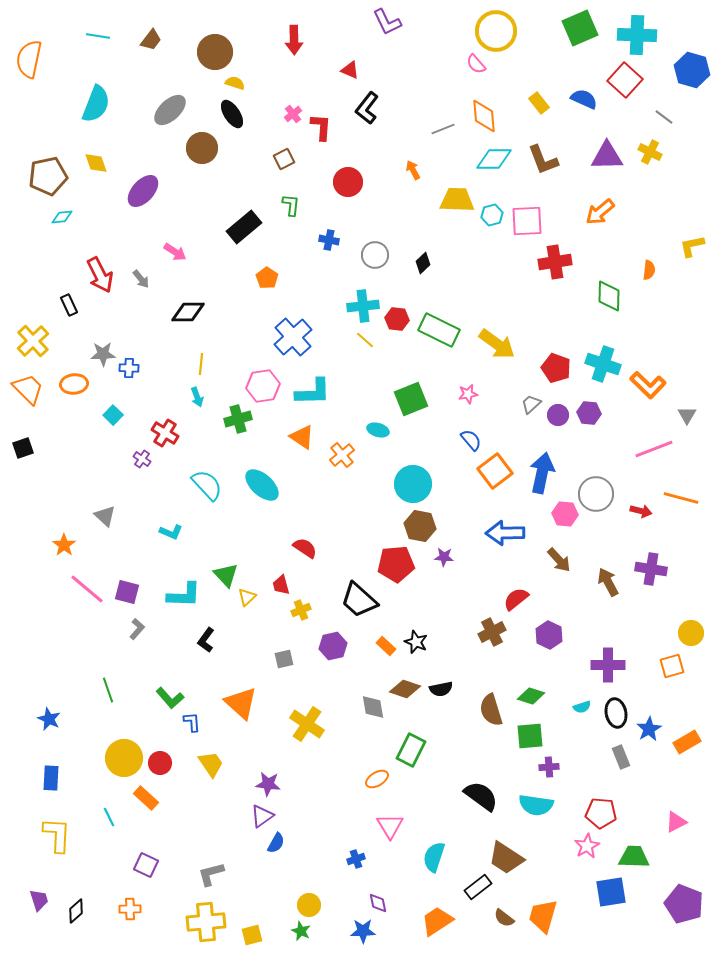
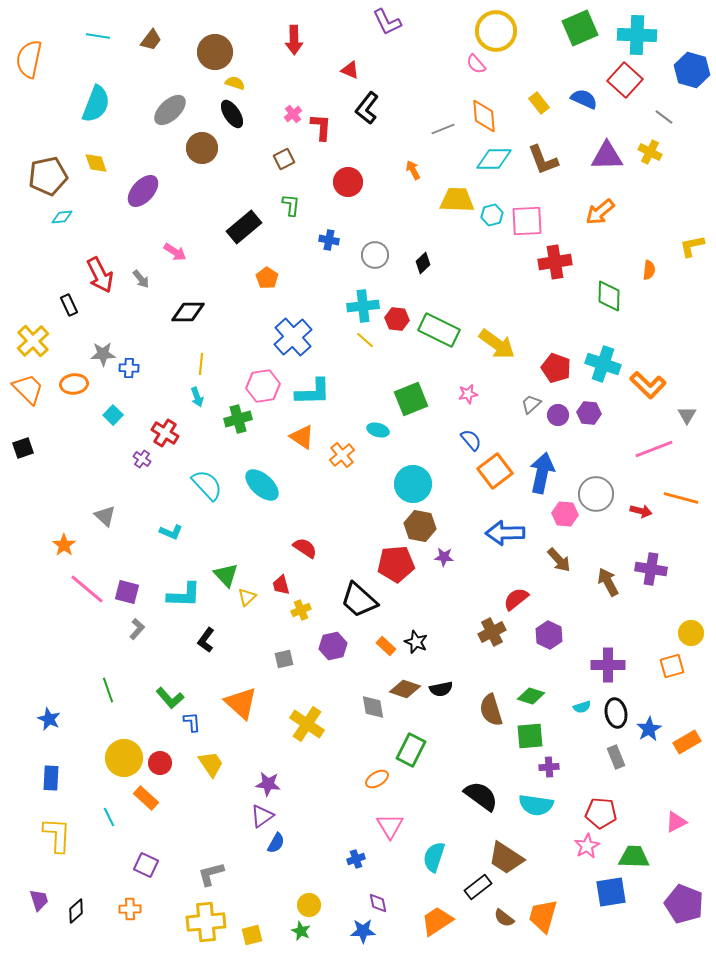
gray rectangle at (621, 757): moved 5 px left
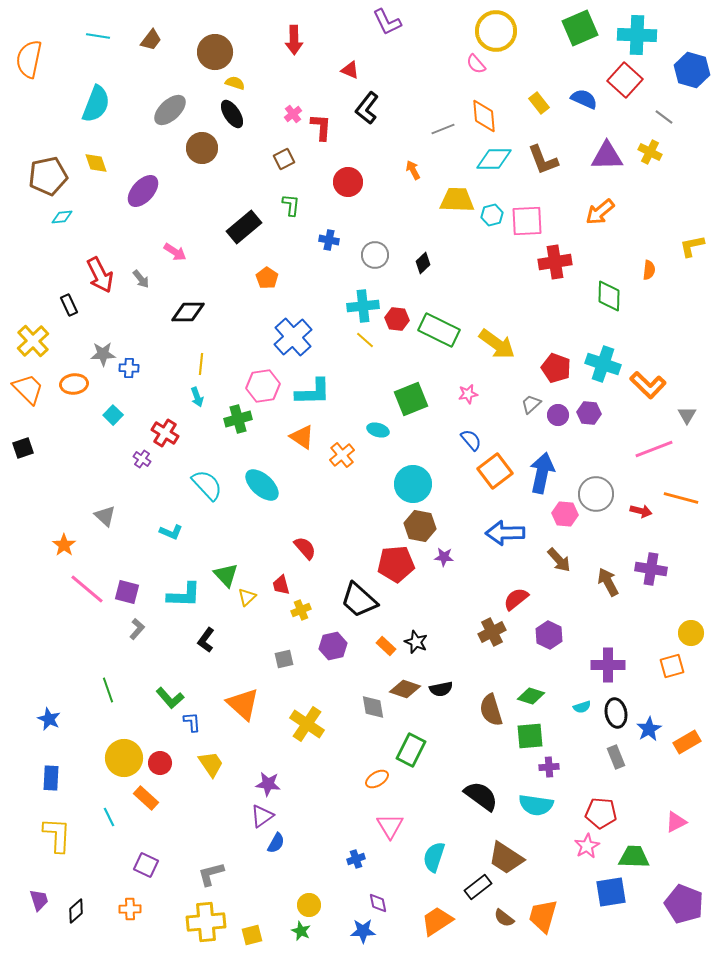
red semicircle at (305, 548): rotated 15 degrees clockwise
orange triangle at (241, 703): moved 2 px right, 1 px down
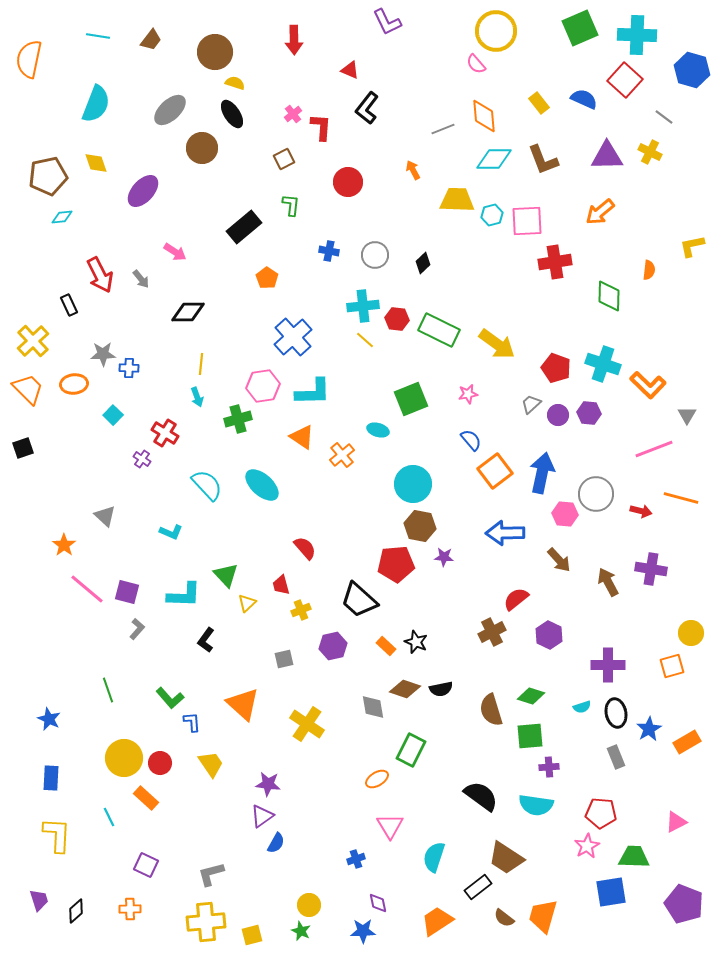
blue cross at (329, 240): moved 11 px down
yellow triangle at (247, 597): moved 6 px down
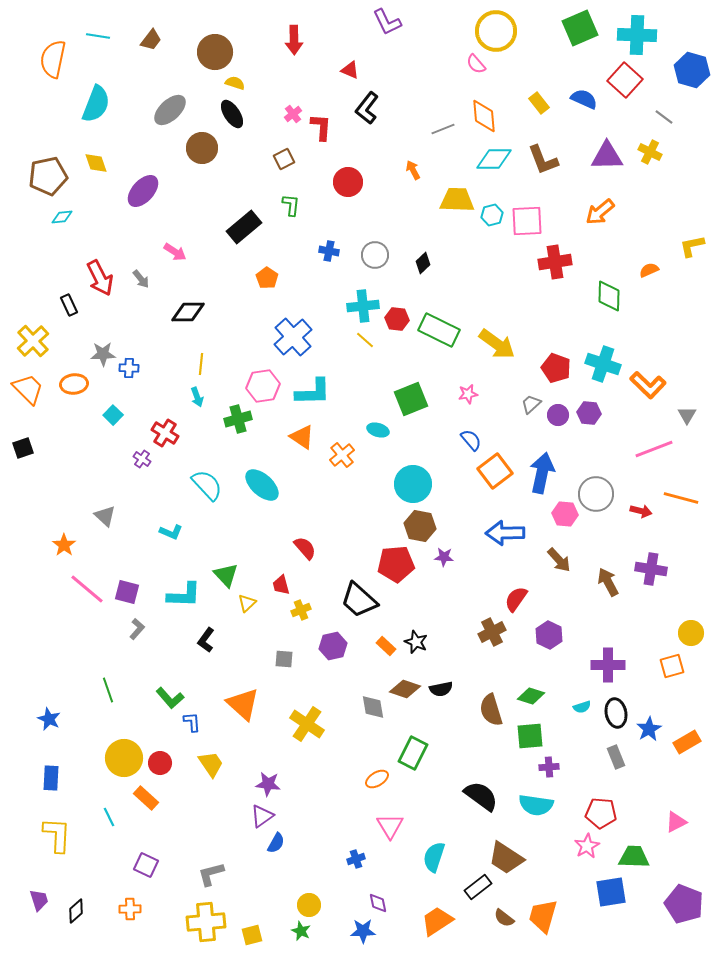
orange semicircle at (29, 59): moved 24 px right
orange semicircle at (649, 270): rotated 120 degrees counterclockwise
red arrow at (100, 275): moved 3 px down
red semicircle at (516, 599): rotated 16 degrees counterclockwise
gray square at (284, 659): rotated 18 degrees clockwise
green rectangle at (411, 750): moved 2 px right, 3 px down
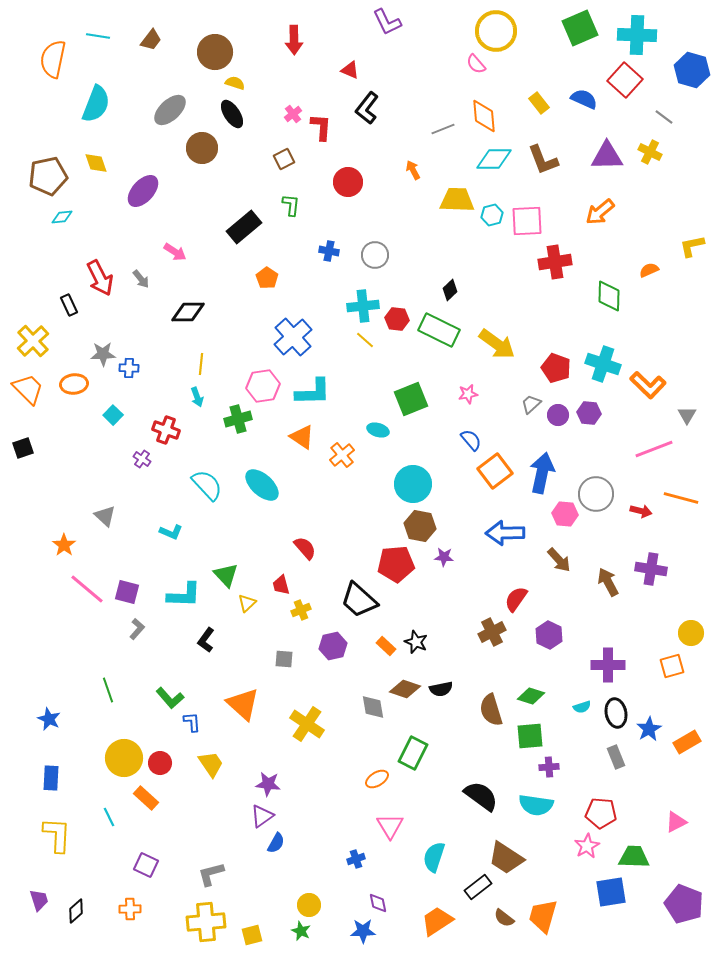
black diamond at (423, 263): moved 27 px right, 27 px down
red cross at (165, 433): moved 1 px right, 3 px up; rotated 12 degrees counterclockwise
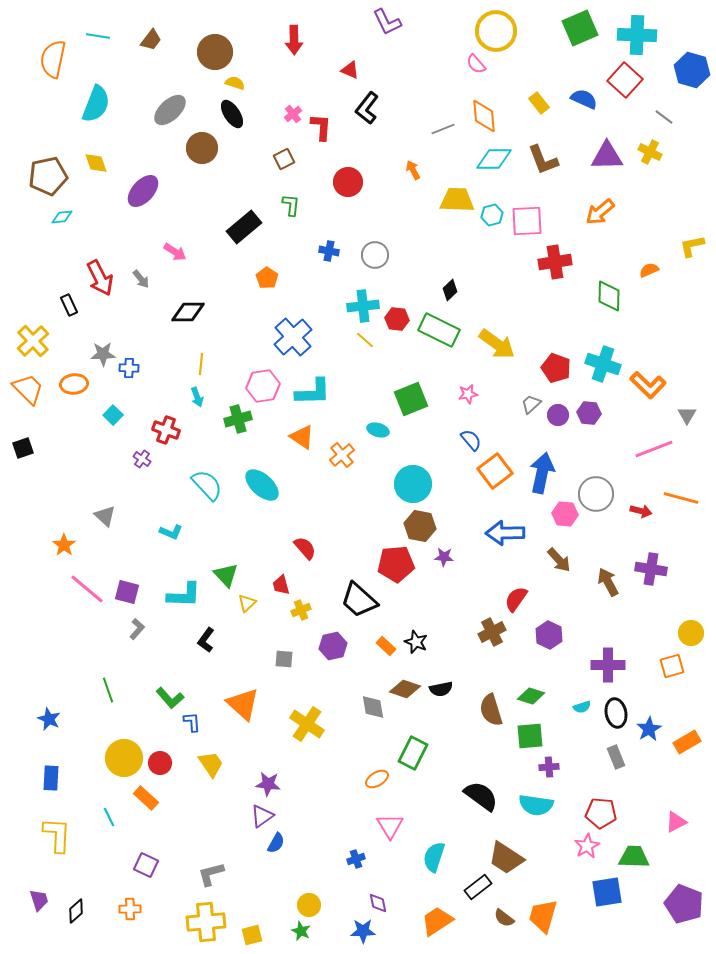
blue square at (611, 892): moved 4 px left
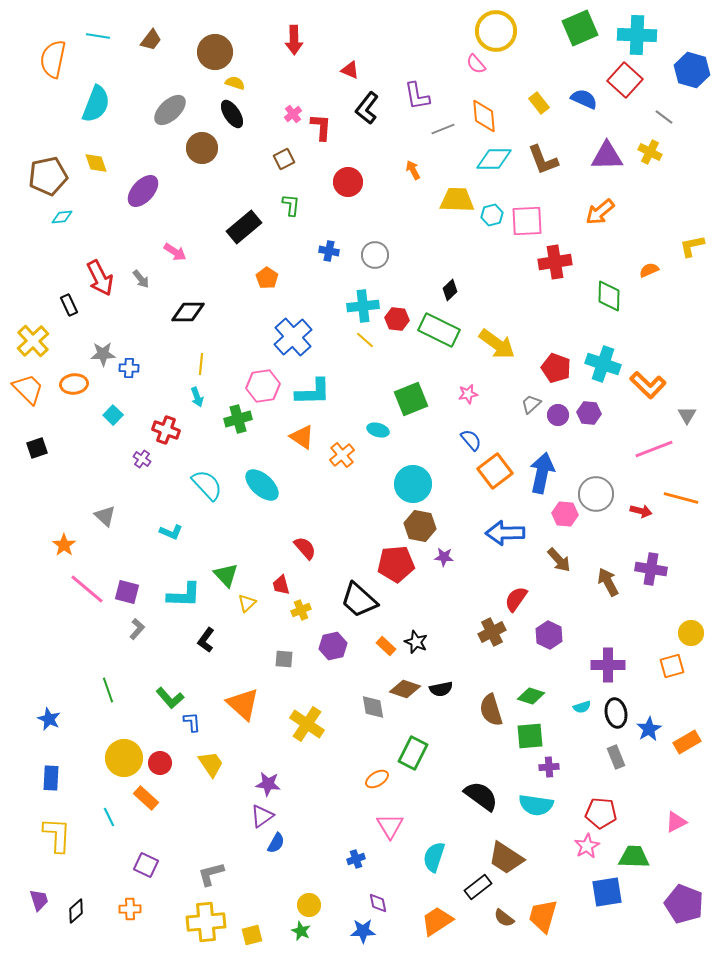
purple L-shape at (387, 22): moved 30 px right, 74 px down; rotated 16 degrees clockwise
black square at (23, 448): moved 14 px right
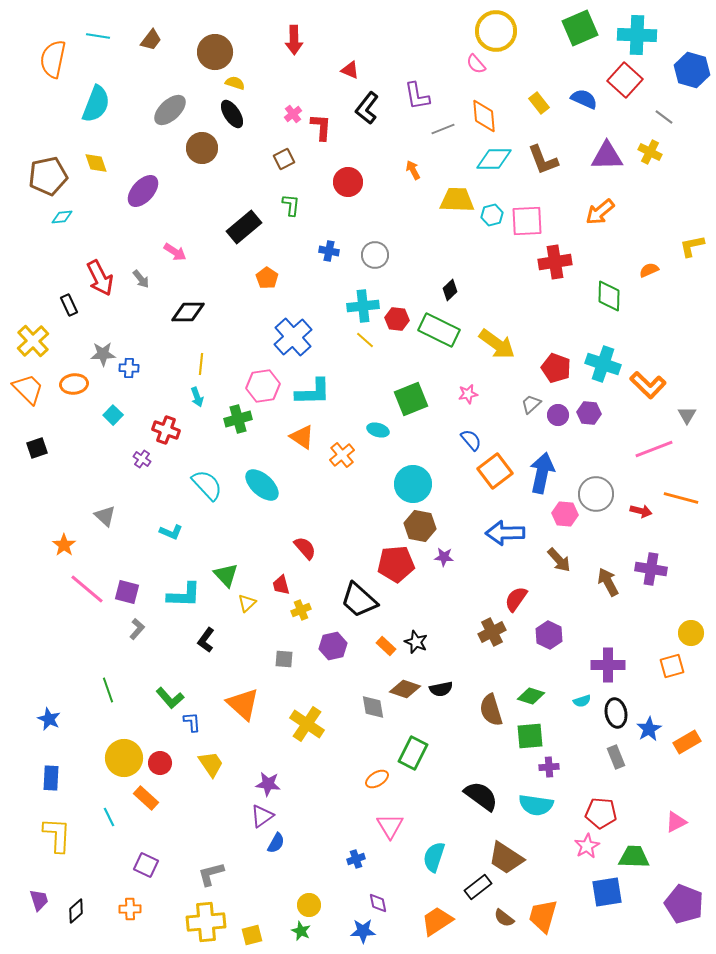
cyan semicircle at (582, 707): moved 6 px up
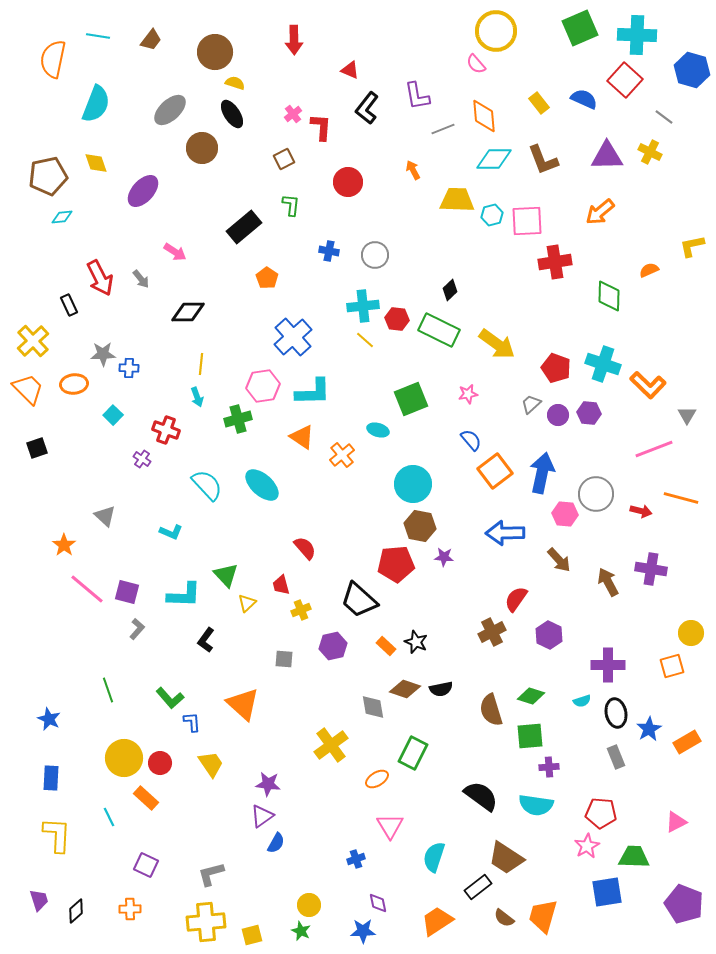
yellow cross at (307, 724): moved 24 px right, 21 px down; rotated 20 degrees clockwise
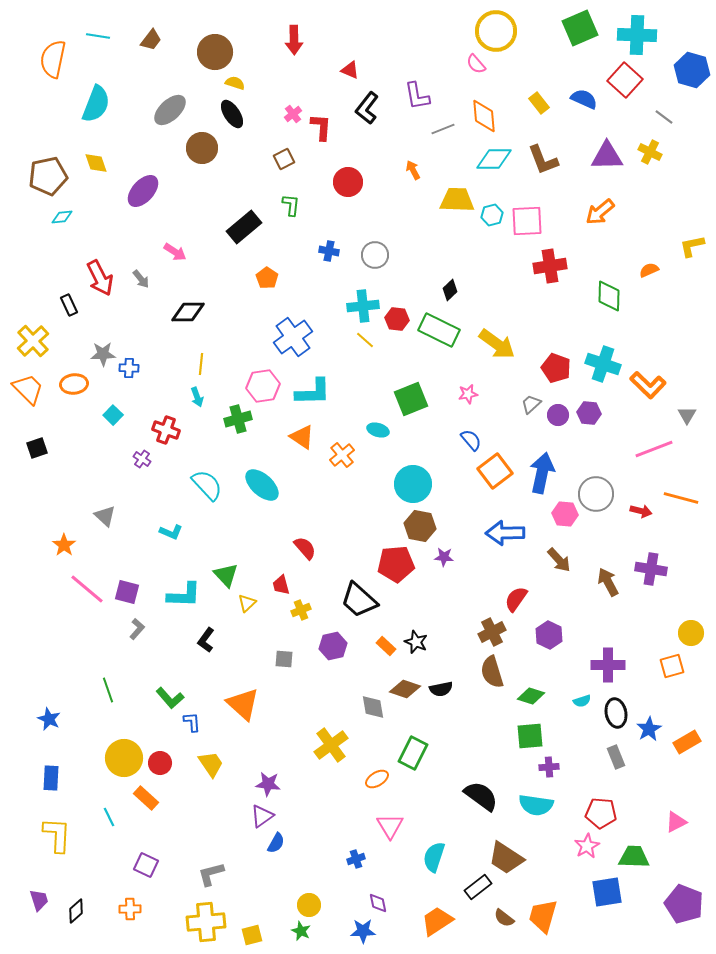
red cross at (555, 262): moved 5 px left, 4 px down
blue cross at (293, 337): rotated 6 degrees clockwise
brown semicircle at (491, 710): moved 1 px right, 38 px up
